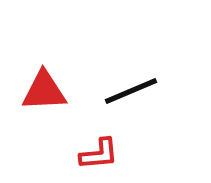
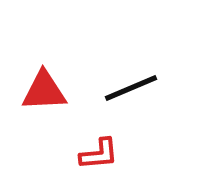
black line: moved 3 px up
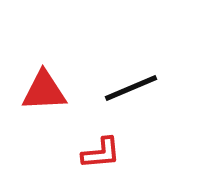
red L-shape: moved 2 px right, 1 px up
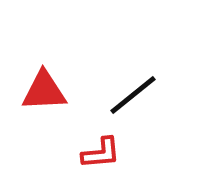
black line: moved 2 px right, 7 px down; rotated 16 degrees counterclockwise
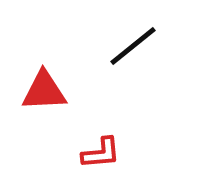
black line: moved 49 px up
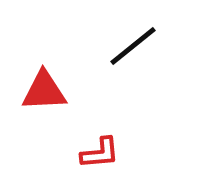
red L-shape: moved 1 px left
